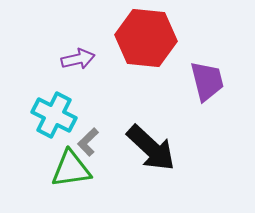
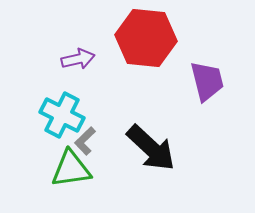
cyan cross: moved 8 px right
gray L-shape: moved 3 px left, 1 px up
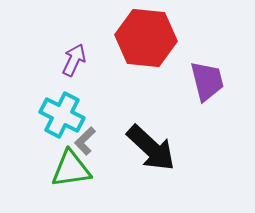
purple arrow: moved 4 px left, 1 px down; rotated 52 degrees counterclockwise
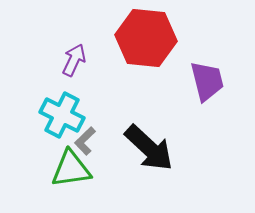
black arrow: moved 2 px left
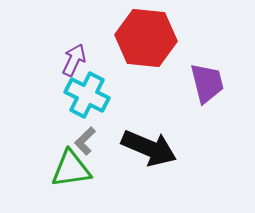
purple trapezoid: moved 2 px down
cyan cross: moved 25 px right, 20 px up
black arrow: rotated 20 degrees counterclockwise
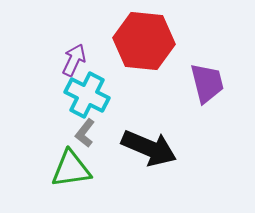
red hexagon: moved 2 px left, 3 px down
gray L-shape: moved 8 px up; rotated 8 degrees counterclockwise
